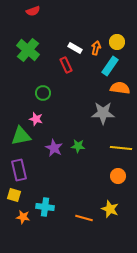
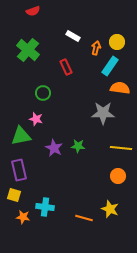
white rectangle: moved 2 px left, 12 px up
red rectangle: moved 2 px down
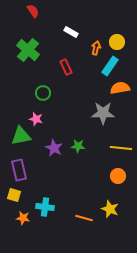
red semicircle: rotated 104 degrees counterclockwise
white rectangle: moved 2 px left, 4 px up
orange semicircle: rotated 18 degrees counterclockwise
orange star: moved 1 px down
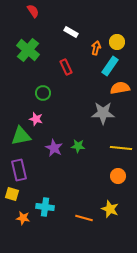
yellow square: moved 2 px left, 1 px up
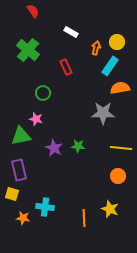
orange line: rotated 72 degrees clockwise
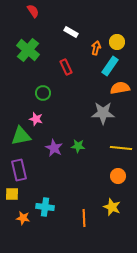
yellow square: rotated 16 degrees counterclockwise
yellow star: moved 2 px right, 2 px up
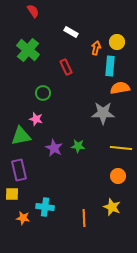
cyan rectangle: rotated 30 degrees counterclockwise
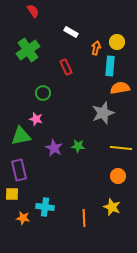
green cross: rotated 15 degrees clockwise
gray star: rotated 20 degrees counterclockwise
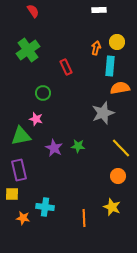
white rectangle: moved 28 px right, 22 px up; rotated 32 degrees counterclockwise
yellow line: rotated 40 degrees clockwise
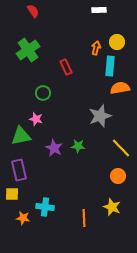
gray star: moved 3 px left, 3 px down
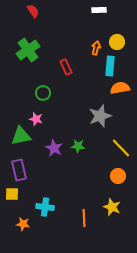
orange star: moved 6 px down
